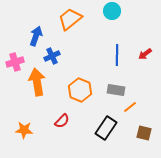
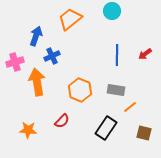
orange star: moved 4 px right
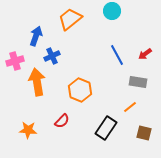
blue line: rotated 30 degrees counterclockwise
pink cross: moved 1 px up
gray rectangle: moved 22 px right, 8 px up
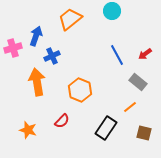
pink cross: moved 2 px left, 13 px up
gray rectangle: rotated 30 degrees clockwise
orange star: rotated 12 degrees clockwise
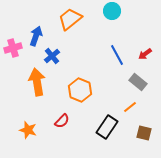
blue cross: rotated 14 degrees counterclockwise
black rectangle: moved 1 px right, 1 px up
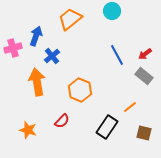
gray rectangle: moved 6 px right, 6 px up
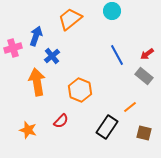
red arrow: moved 2 px right
red semicircle: moved 1 px left
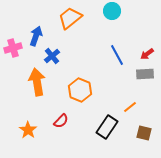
orange trapezoid: moved 1 px up
gray rectangle: moved 1 px right, 2 px up; rotated 42 degrees counterclockwise
orange star: rotated 18 degrees clockwise
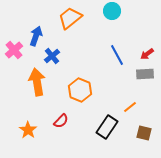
pink cross: moved 1 px right, 2 px down; rotated 24 degrees counterclockwise
